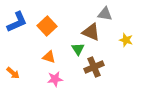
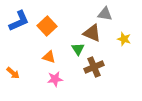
blue L-shape: moved 2 px right, 1 px up
brown triangle: moved 1 px right, 1 px down
yellow star: moved 2 px left, 1 px up
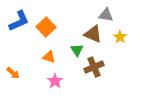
gray triangle: moved 1 px right, 1 px down
orange square: moved 1 px left, 1 px down
brown triangle: moved 1 px right, 1 px down
yellow star: moved 4 px left, 2 px up; rotated 16 degrees clockwise
green triangle: moved 1 px left, 1 px down
pink star: moved 2 px down; rotated 28 degrees counterclockwise
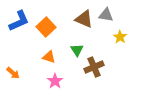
brown triangle: moved 9 px left, 15 px up
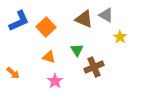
gray triangle: rotated 21 degrees clockwise
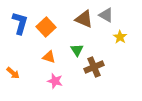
blue L-shape: moved 1 px right, 2 px down; rotated 50 degrees counterclockwise
pink star: rotated 21 degrees counterclockwise
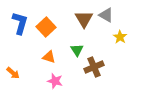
brown triangle: rotated 36 degrees clockwise
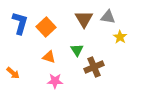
gray triangle: moved 2 px right, 2 px down; rotated 21 degrees counterclockwise
pink star: rotated 14 degrees counterclockwise
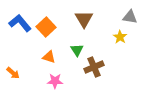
gray triangle: moved 22 px right
blue L-shape: rotated 55 degrees counterclockwise
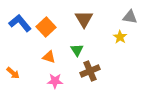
brown cross: moved 4 px left, 4 px down
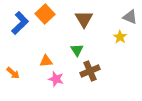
gray triangle: rotated 14 degrees clockwise
blue L-shape: rotated 85 degrees clockwise
orange square: moved 1 px left, 13 px up
orange triangle: moved 3 px left, 4 px down; rotated 24 degrees counterclockwise
pink star: moved 1 px right, 2 px up; rotated 14 degrees clockwise
